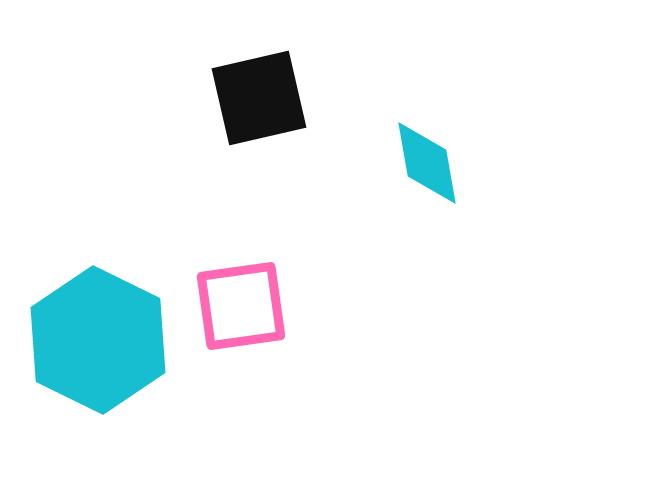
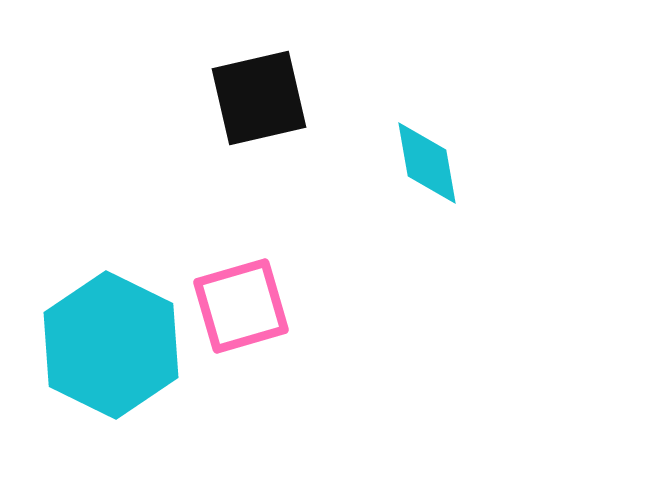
pink square: rotated 8 degrees counterclockwise
cyan hexagon: moved 13 px right, 5 px down
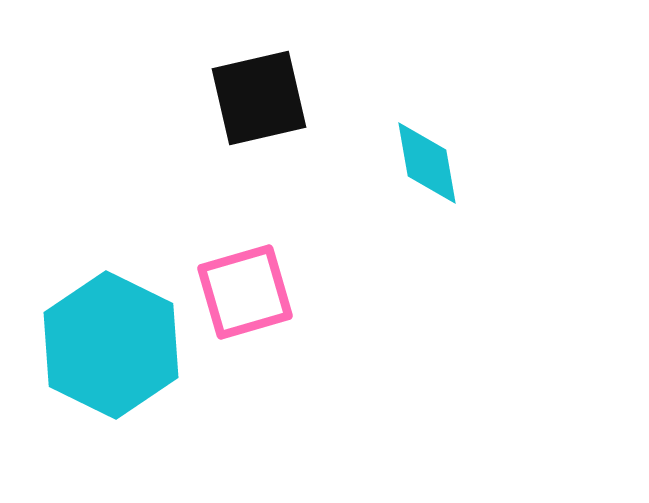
pink square: moved 4 px right, 14 px up
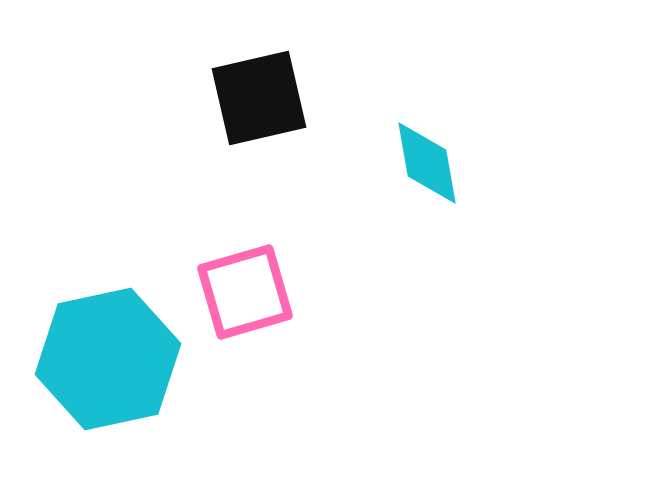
cyan hexagon: moved 3 px left, 14 px down; rotated 22 degrees clockwise
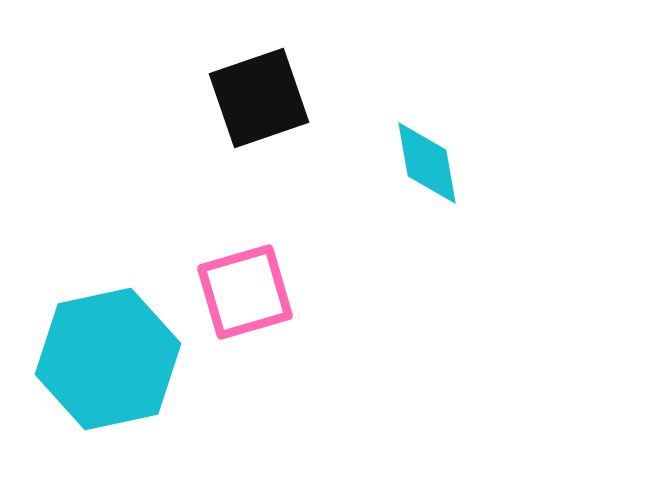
black square: rotated 6 degrees counterclockwise
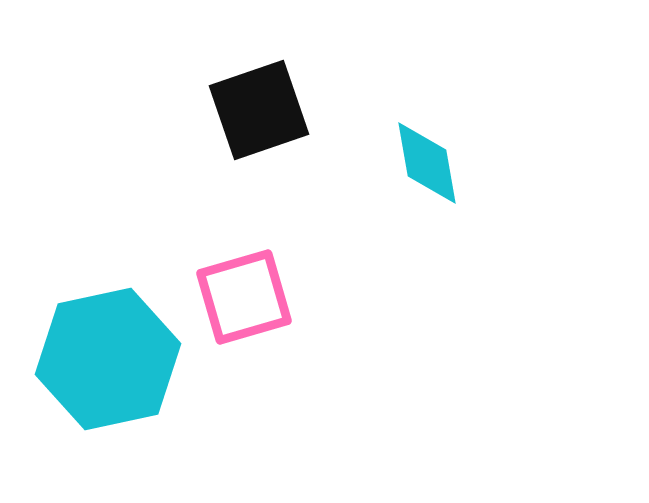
black square: moved 12 px down
pink square: moved 1 px left, 5 px down
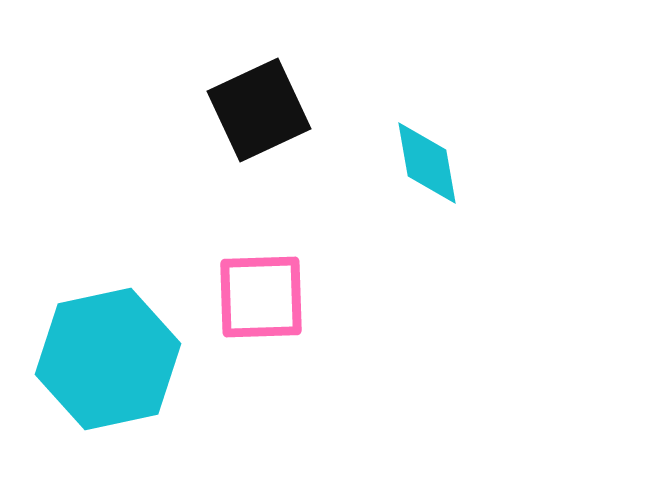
black square: rotated 6 degrees counterclockwise
pink square: moved 17 px right; rotated 14 degrees clockwise
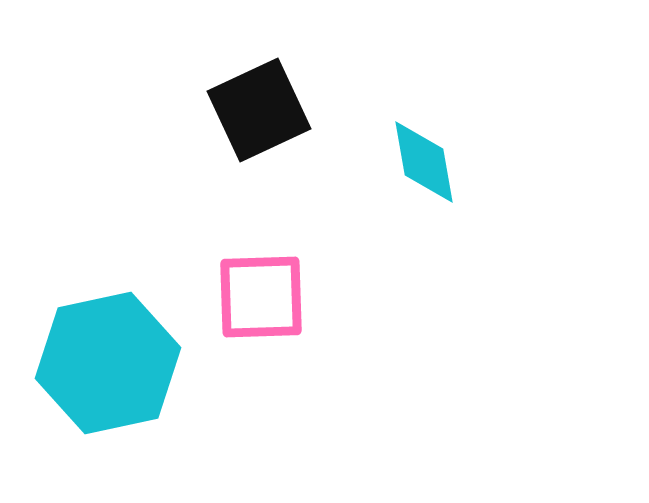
cyan diamond: moved 3 px left, 1 px up
cyan hexagon: moved 4 px down
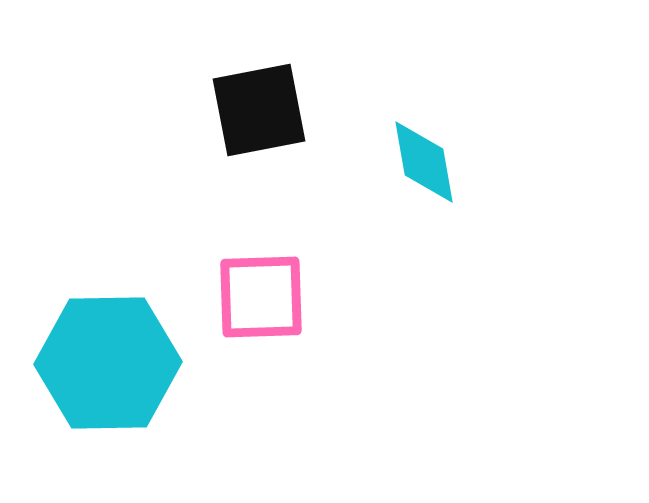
black square: rotated 14 degrees clockwise
cyan hexagon: rotated 11 degrees clockwise
